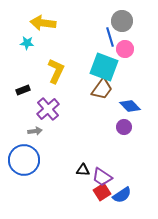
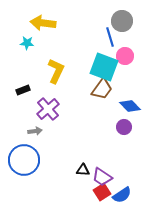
pink circle: moved 7 px down
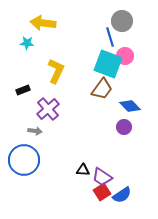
cyan square: moved 4 px right, 3 px up
gray arrow: rotated 16 degrees clockwise
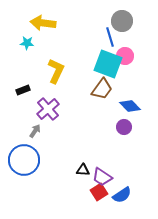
gray arrow: rotated 64 degrees counterclockwise
red square: moved 3 px left
